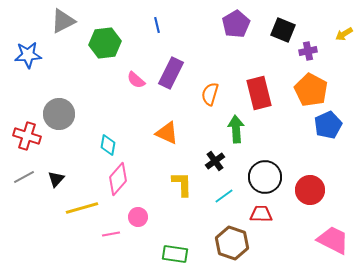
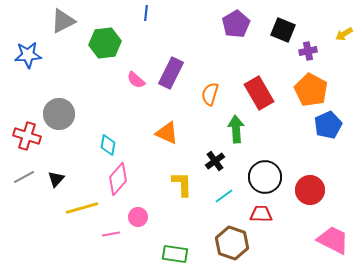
blue line: moved 11 px left, 12 px up; rotated 21 degrees clockwise
red rectangle: rotated 16 degrees counterclockwise
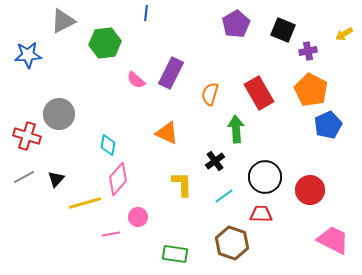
yellow line: moved 3 px right, 5 px up
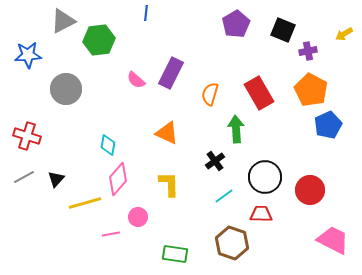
green hexagon: moved 6 px left, 3 px up
gray circle: moved 7 px right, 25 px up
yellow L-shape: moved 13 px left
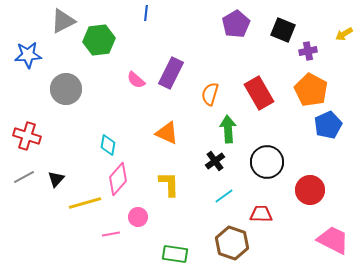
green arrow: moved 8 px left
black circle: moved 2 px right, 15 px up
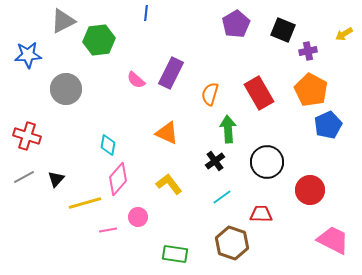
yellow L-shape: rotated 36 degrees counterclockwise
cyan line: moved 2 px left, 1 px down
pink line: moved 3 px left, 4 px up
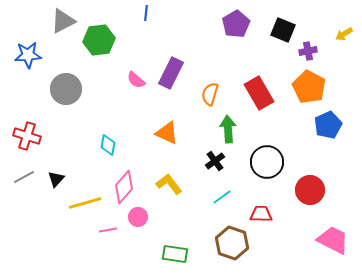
orange pentagon: moved 2 px left, 3 px up
pink diamond: moved 6 px right, 8 px down
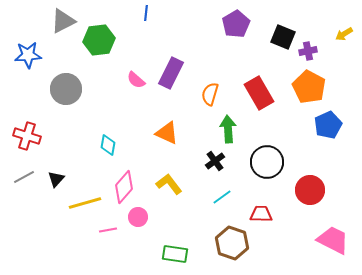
black square: moved 7 px down
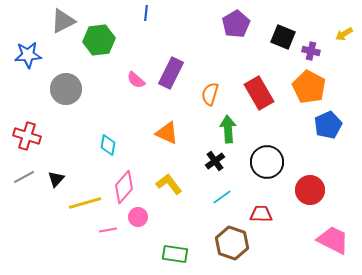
purple cross: moved 3 px right; rotated 24 degrees clockwise
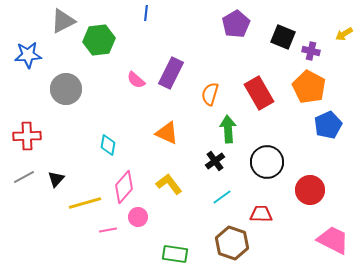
red cross: rotated 20 degrees counterclockwise
